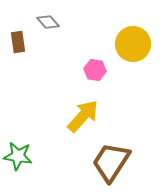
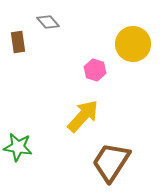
pink hexagon: rotated 10 degrees clockwise
green star: moved 9 px up
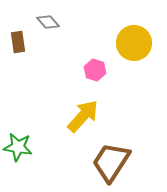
yellow circle: moved 1 px right, 1 px up
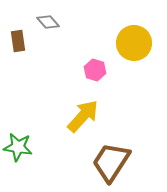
brown rectangle: moved 1 px up
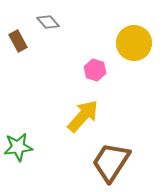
brown rectangle: rotated 20 degrees counterclockwise
green star: rotated 16 degrees counterclockwise
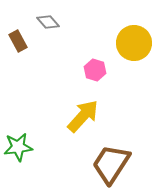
brown trapezoid: moved 2 px down
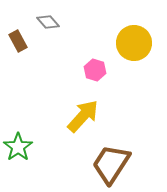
green star: rotated 28 degrees counterclockwise
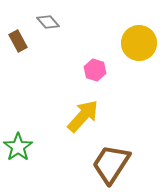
yellow circle: moved 5 px right
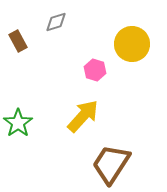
gray diamond: moved 8 px right; rotated 65 degrees counterclockwise
yellow circle: moved 7 px left, 1 px down
green star: moved 24 px up
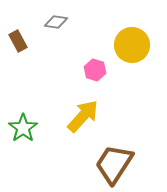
gray diamond: rotated 25 degrees clockwise
yellow circle: moved 1 px down
green star: moved 5 px right, 5 px down
brown trapezoid: moved 3 px right
